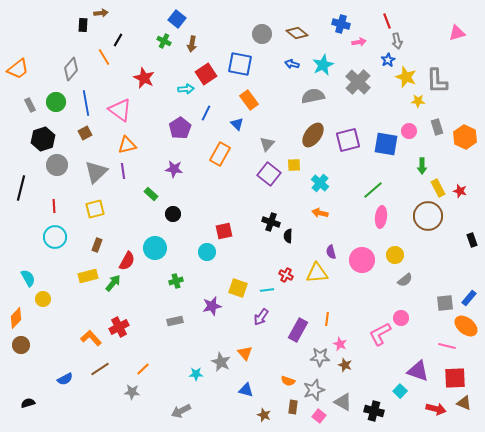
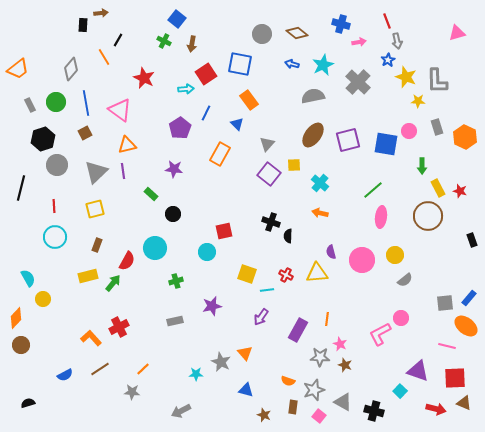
yellow square at (238, 288): moved 9 px right, 14 px up
blue semicircle at (65, 379): moved 4 px up
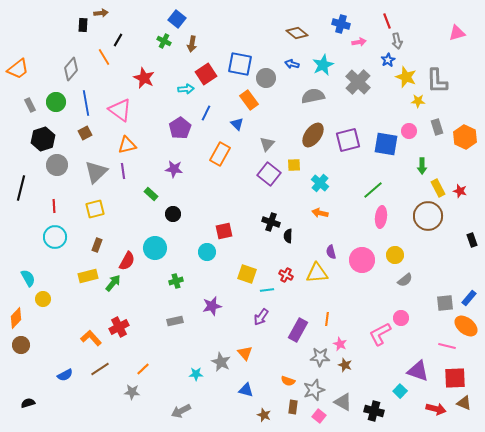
gray circle at (262, 34): moved 4 px right, 44 px down
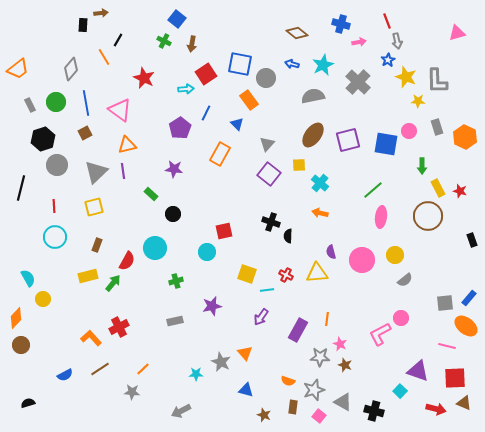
yellow square at (294, 165): moved 5 px right
yellow square at (95, 209): moved 1 px left, 2 px up
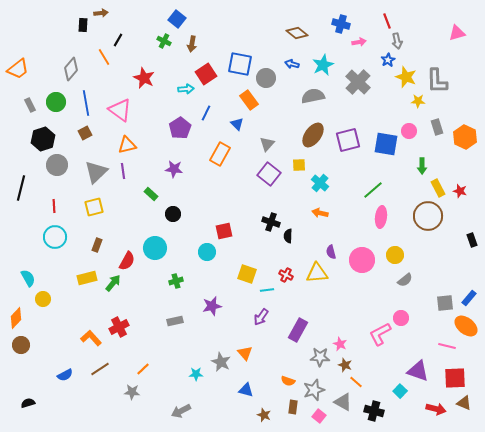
yellow rectangle at (88, 276): moved 1 px left, 2 px down
orange line at (327, 319): moved 29 px right, 63 px down; rotated 56 degrees counterclockwise
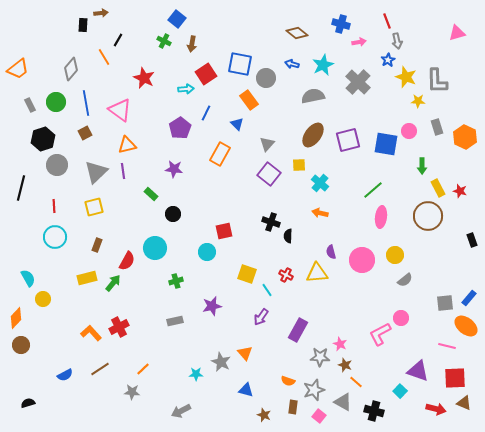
cyan line at (267, 290): rotated 64 degrees clockwise
orange L-shape at (91, 338): moved 5 px up
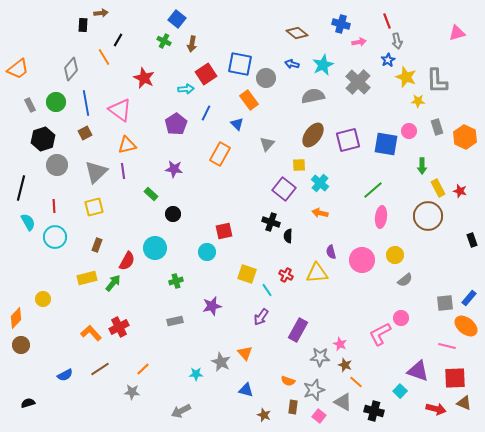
purple pentagon at (180, 128): moved 4 px left, 4 px up
purple square at (269, 174): moved 15 px right, 15 px down
cyan semicircle at (28, 278): moved 56 px up
